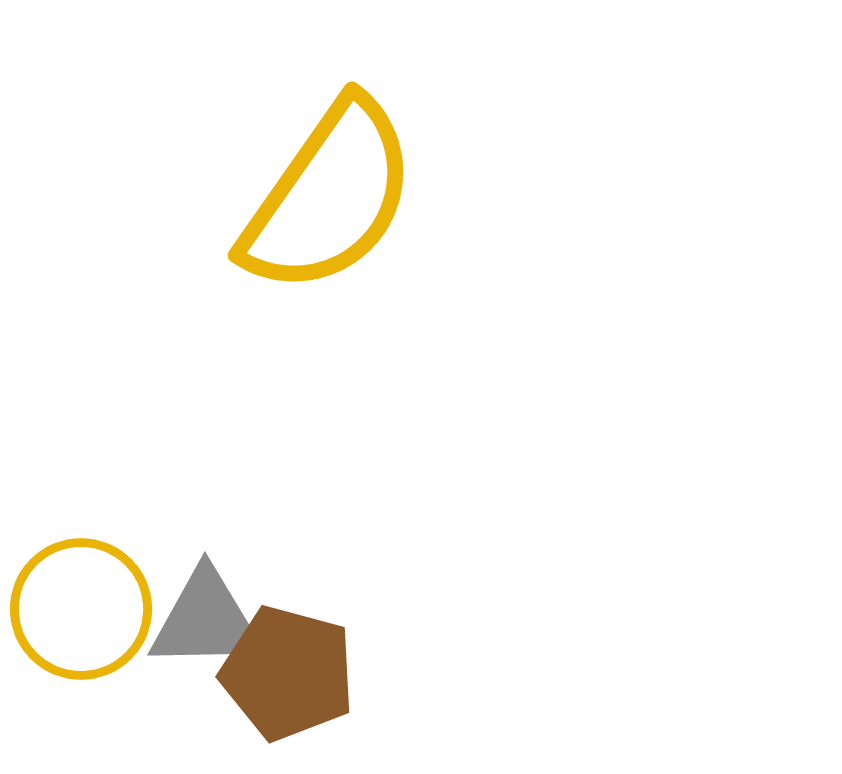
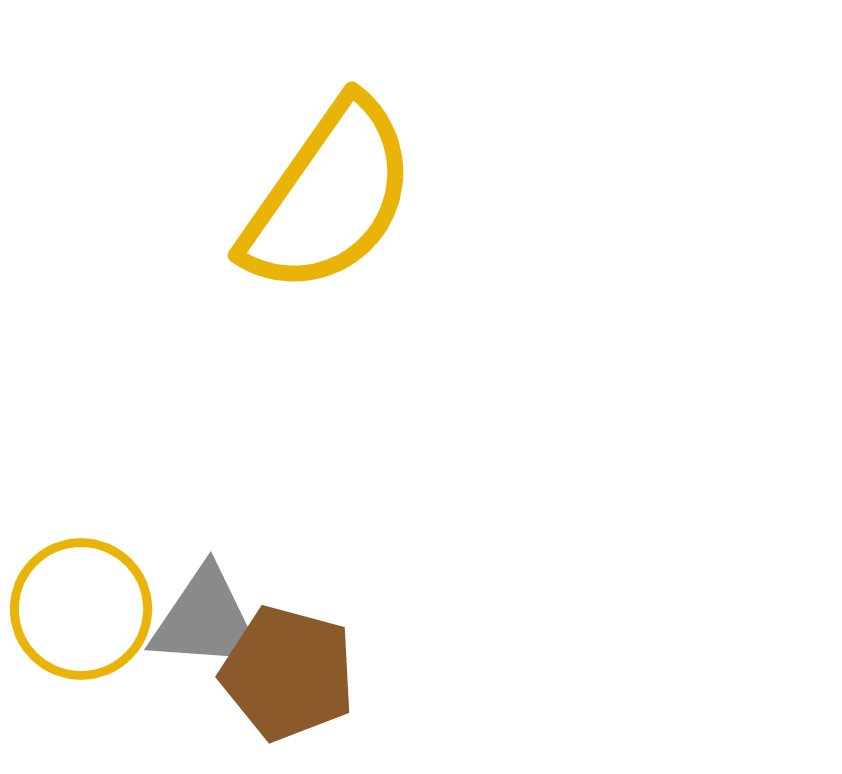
gray triangle: rotated 5 degrees clockwise
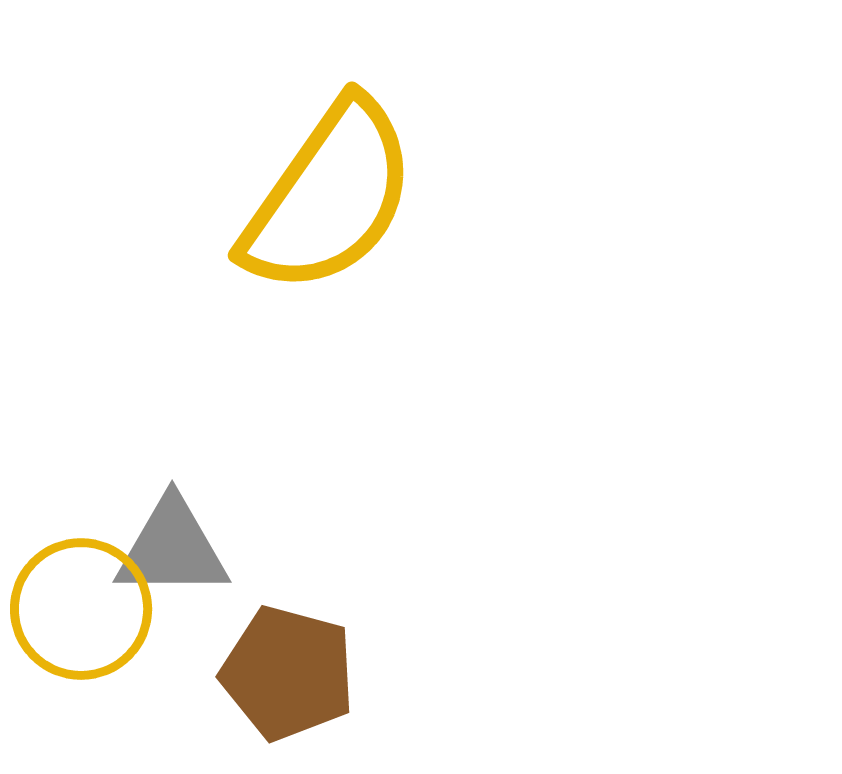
gray triangle: moved 34 px left, 72 px up; rotated 4 degrees counterclockwise
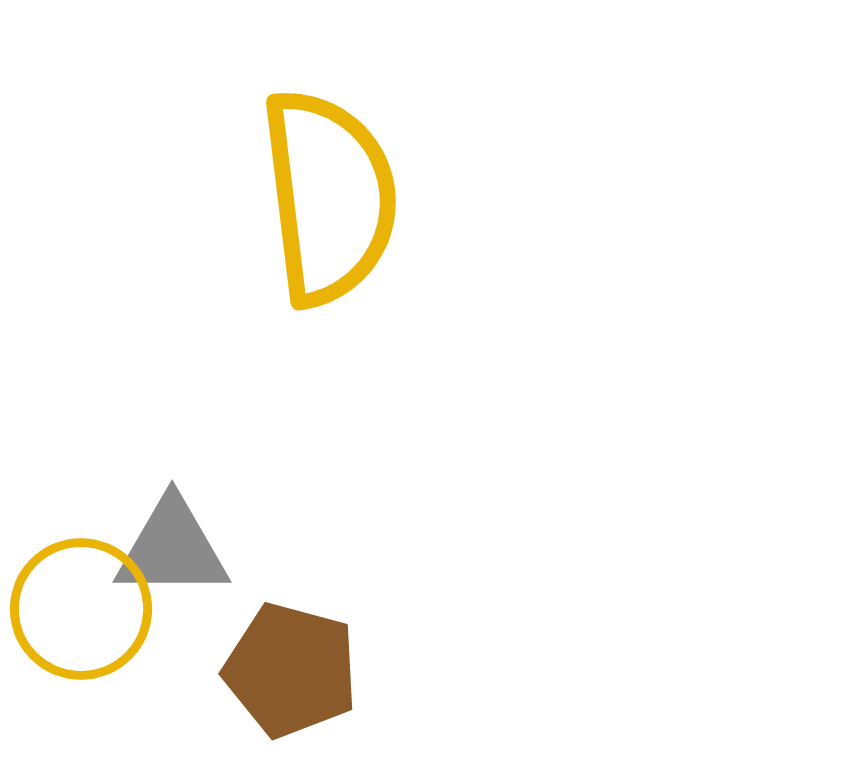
yellow semicircle: rotated 42 degrees counterclockwise
brown pentagon: moved 3 px right, 3 px up
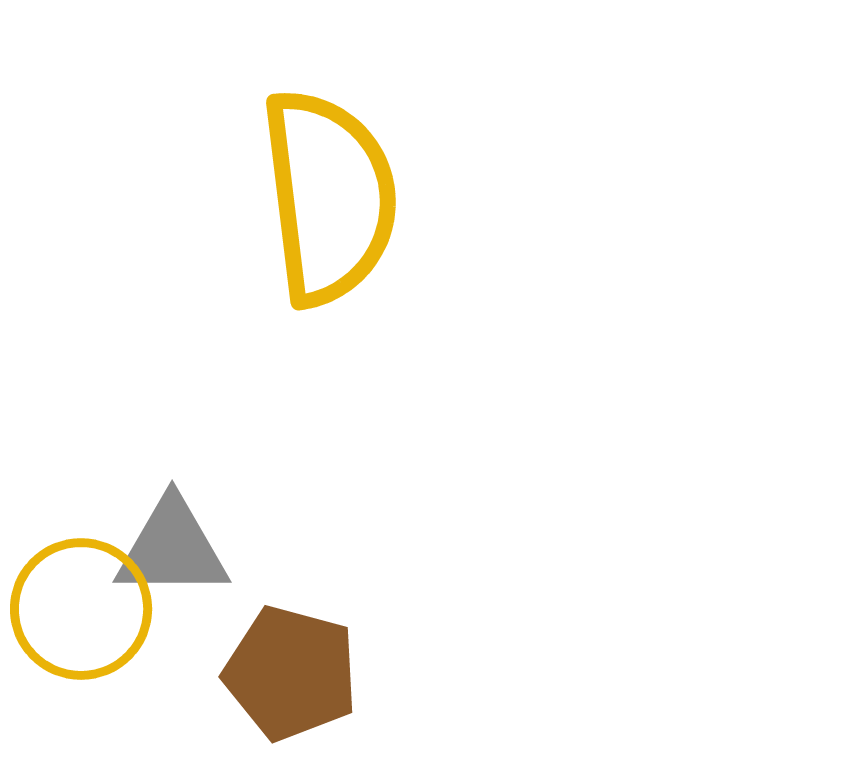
brown pentagon: moved 3 px down
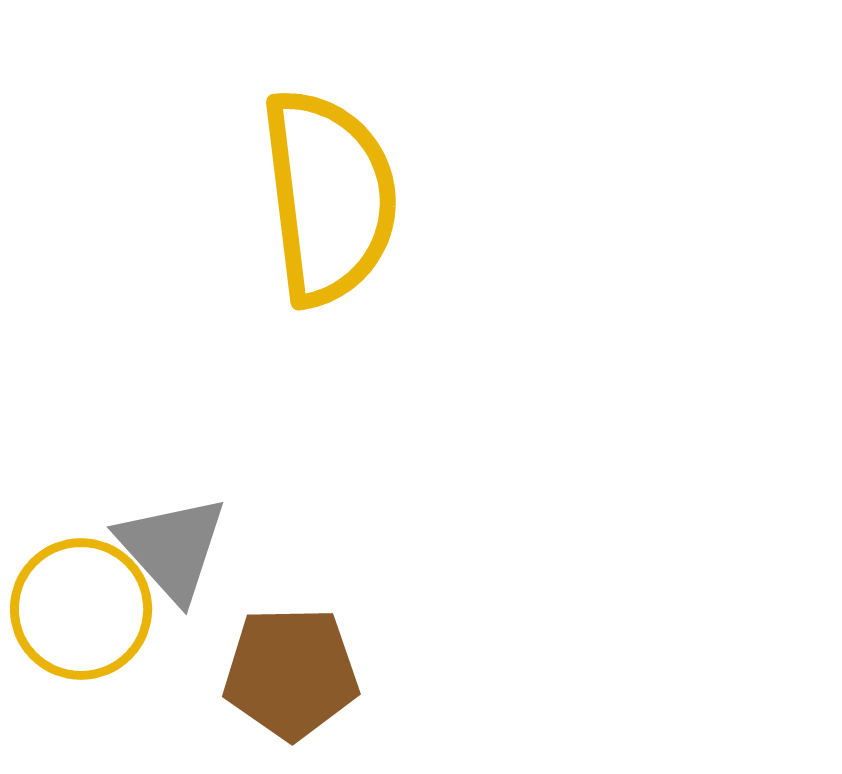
gray triangle: rotated 48 degrees clockwise
brown pentagon: rotated 16 degrees counterclockwise
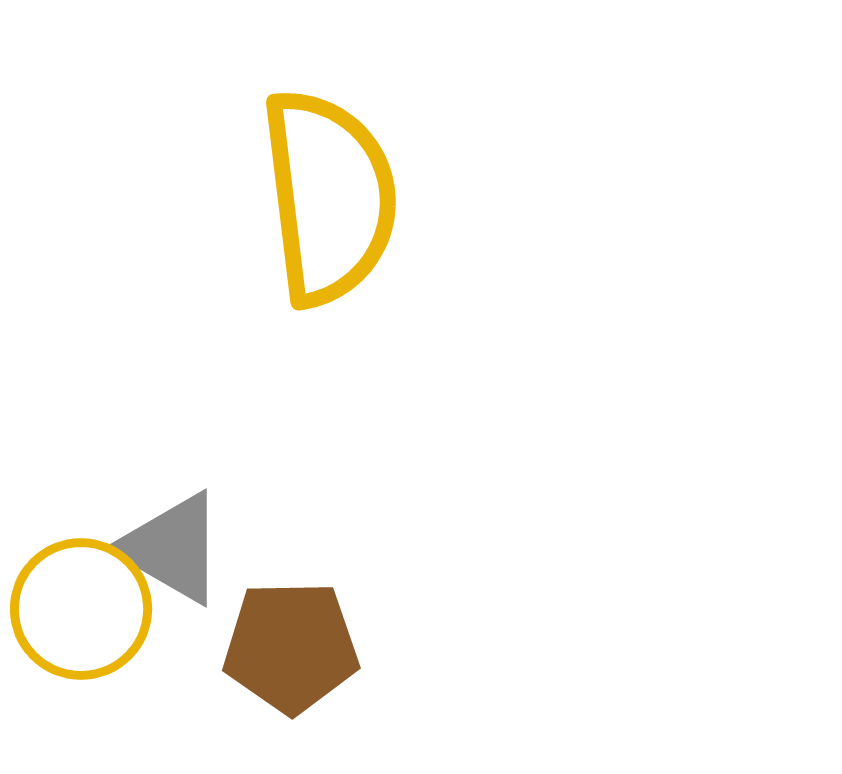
gray triangle: rotated 18 degrees counterclockwise
brown pentagon: moved 26 px up
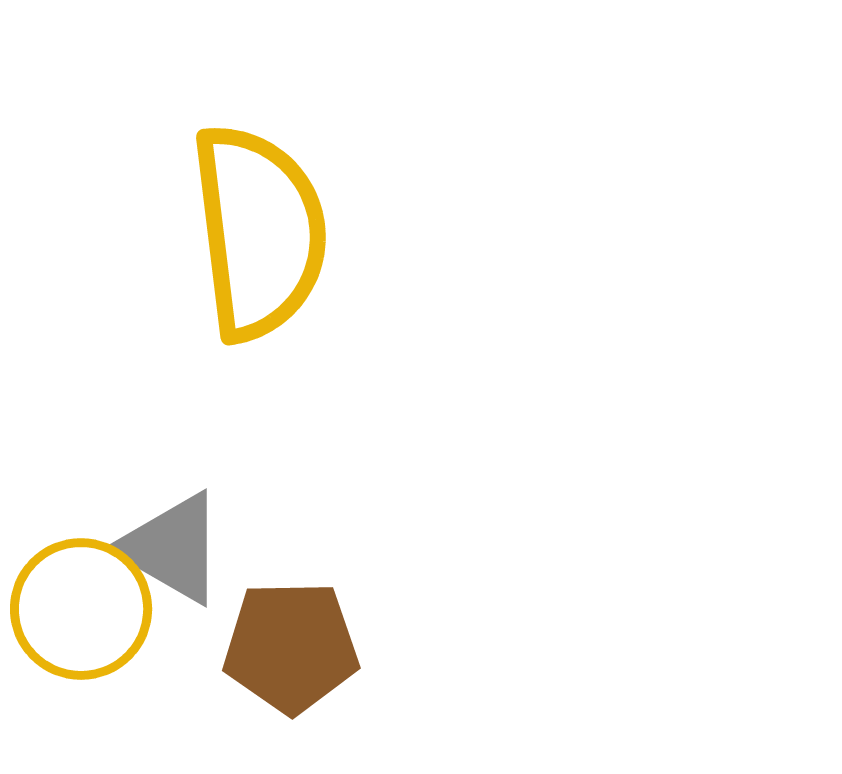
yellow semicircle: moved 70 px left, 35 px down
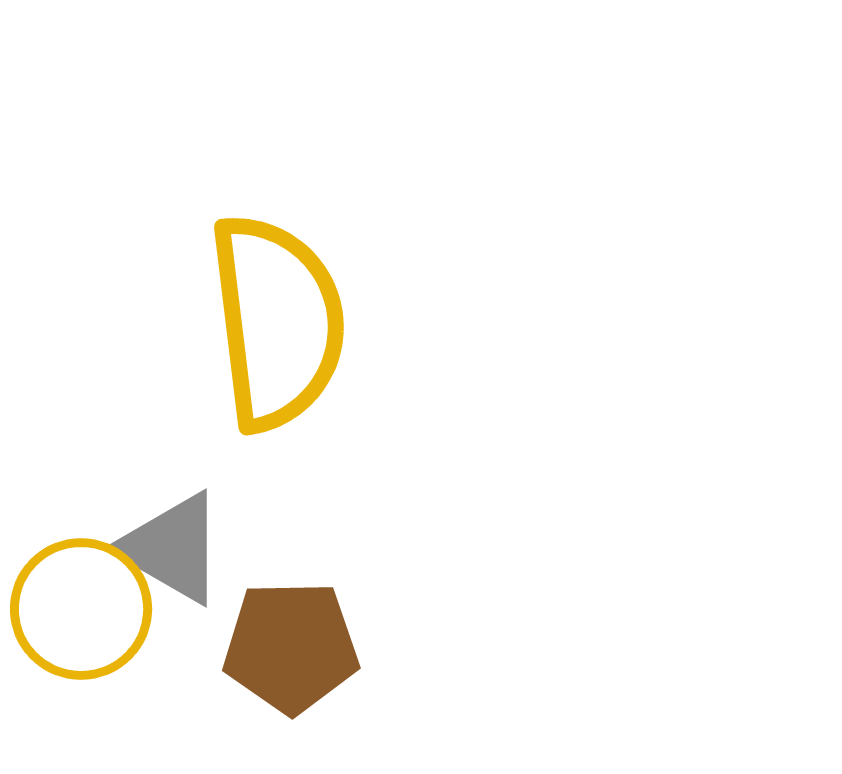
yellow semicircle: moved 18 px right, 90 px down
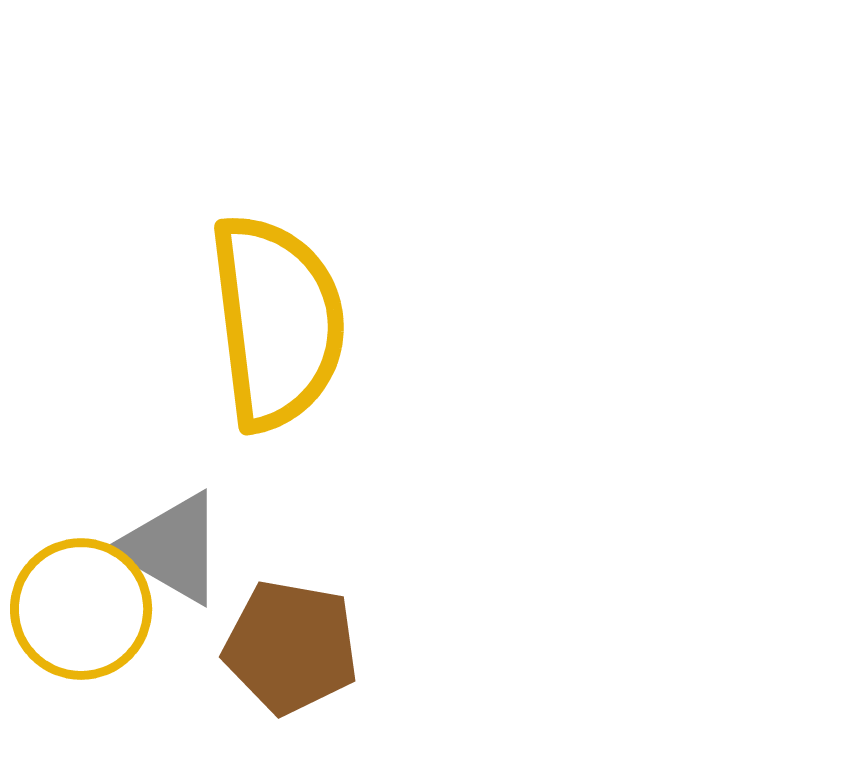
brown pentagon: rotated 11 degrees clockwise
